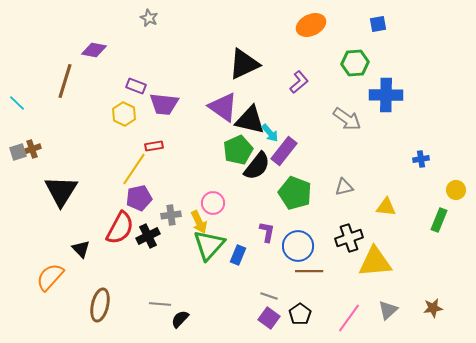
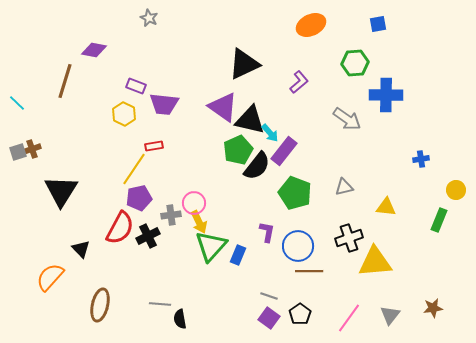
pink circle at (213, 203): moved 19 px left
green triangle at (209, 245): moved 2 px right, 1 px down
gray triangle at (388, 310): moved 2 px right, 5 px down; rotated 10 degrees counterclockwise
black semicircle at (180, 319): rotated 54 degrees counterclockwise
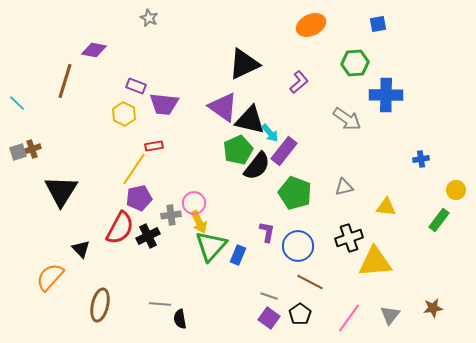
green rectangle at (439, 220): rotated 15 degrees clockwise
brown line at (309, 271): moved 1 px right, 11 px down; rotated 28 degrees clockwise
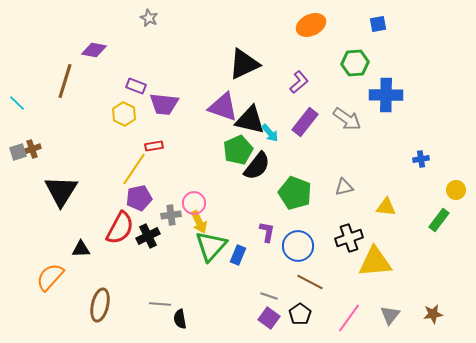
purple triangle at (223, 107): rotated 16 degrees counterclockwise
purple rectangle at (284, 151): moved 21 px right, 29 px up
black triangle at (81, 249): rotated 48 degrees counterclockwise
brown star at (433, 308): moved 6 px down
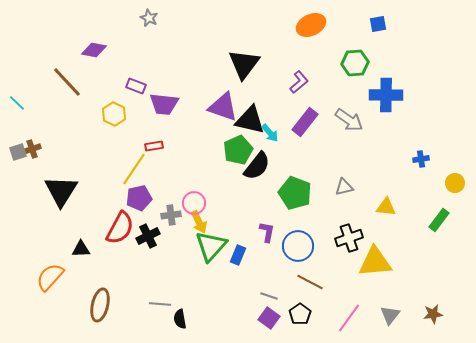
black triangle at (244, 64): rotated 28 degrees counterclockwise
brown line at (65, 81): moved 2 px right, 1 px down; rotated 60 degrees counterclockwise
yellow hexagon at (124, 114): moved 10 px left
gray arrow at (347, 119): moved 2 px right, 1 px down
yellow circle at (456, 190): moved 1 px left, 7 px up
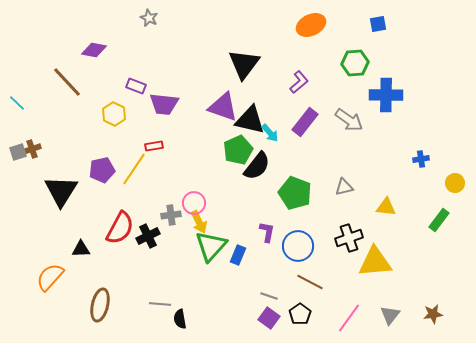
purple pentagon at (139, 198): moved 37 px left, 28 px up
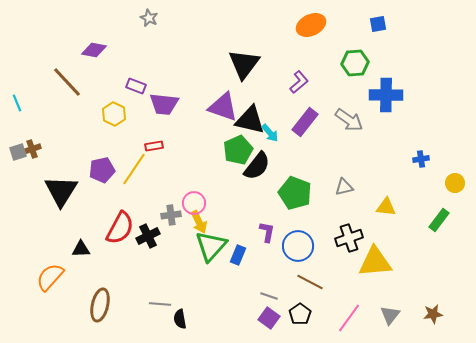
cyan line at (17, 103): rotated 24 degrees clockwise
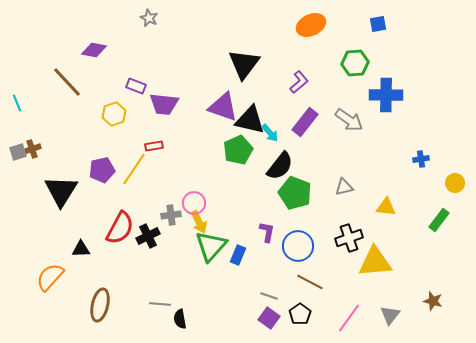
yellow hexagon at (114, 114): rotated 15 degrees clockwise
black semicircle at (257, 166): moved 23 px right
brown star at (433, 314): moved 13 px up; rotated 24 degrees clockwise
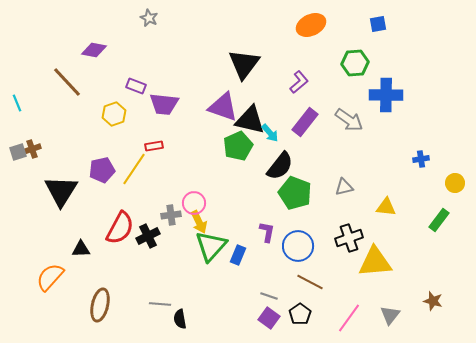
green pentagon at (238, 150): moved 4 px up
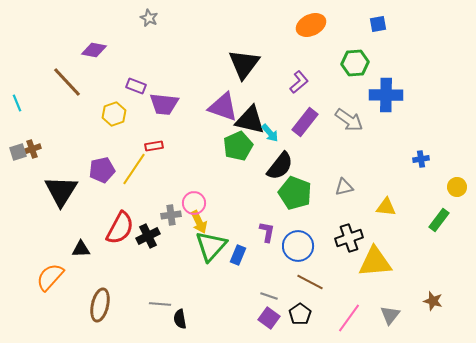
yellow circle at (455, 183): moved 2 px right, 4 px down
